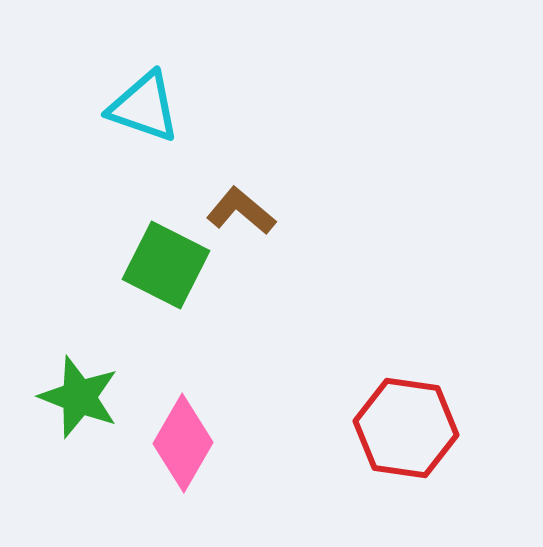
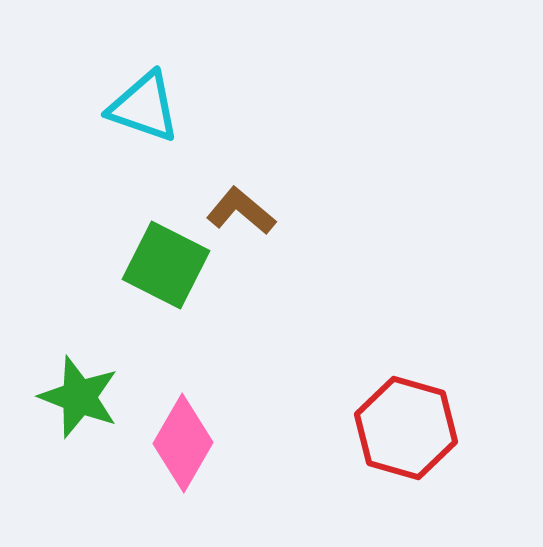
red hexagon: rotated 8 degrees clockwise
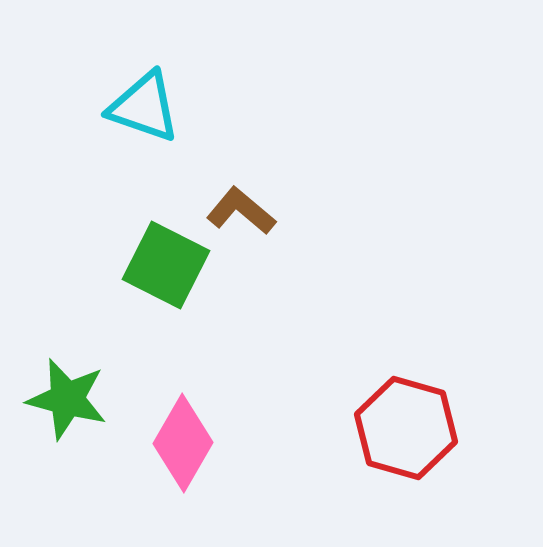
green star: moved 12 px left, 2 px down; rotated 6 degrees counterclockwise
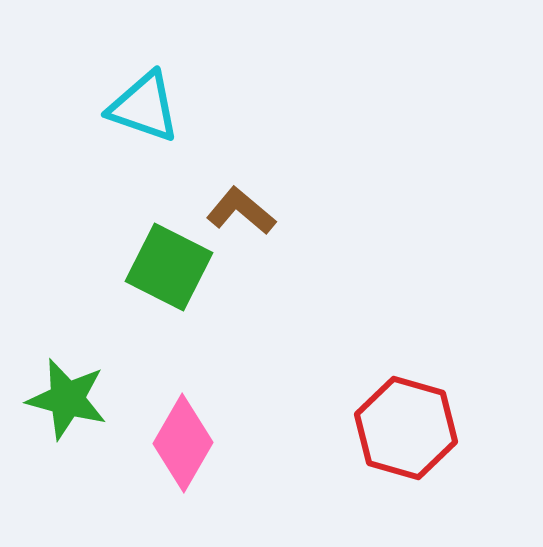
green square: moved 3 px right, 2 px down
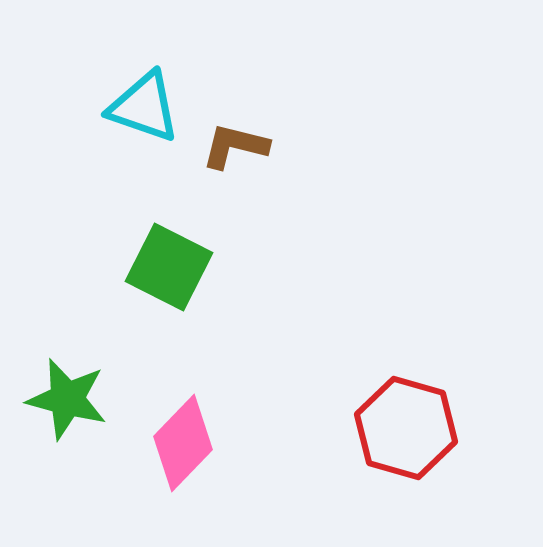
brown L-shape: moved 6 px left, 65 px up; rotated 26 degrees counterclockwise
pink diamond: rotated 14 degrees clockwise
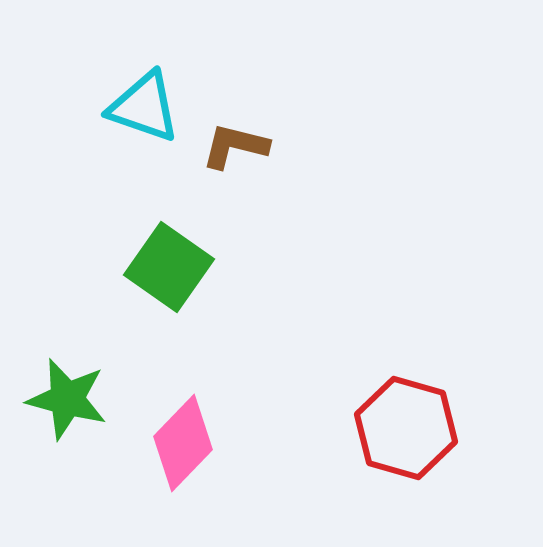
green square: rotated 8 degrees clockwise
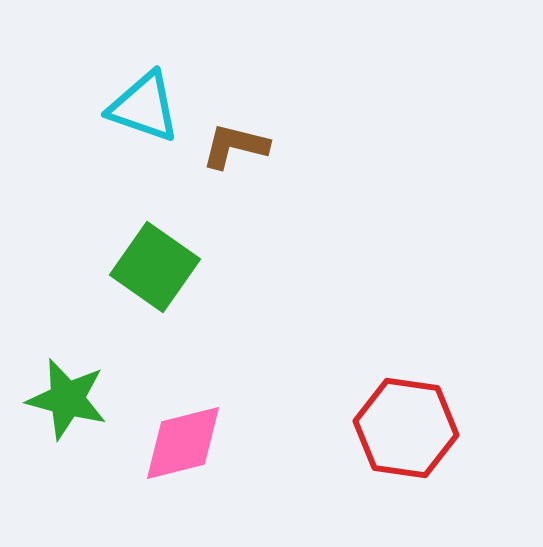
green square: moved 14 px left
red hexagon: rotated 8 degrees counterclockwise
pink diamond: rotated 32 degrees clockwise
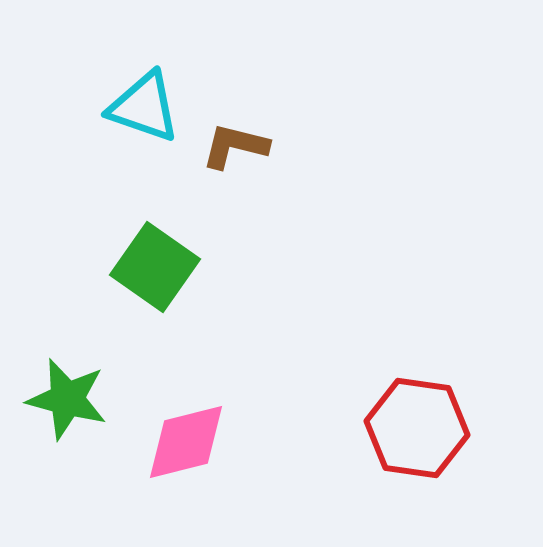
red hexagon: moved 11 px right
pink diamond: moved 3 px right, 1 px up
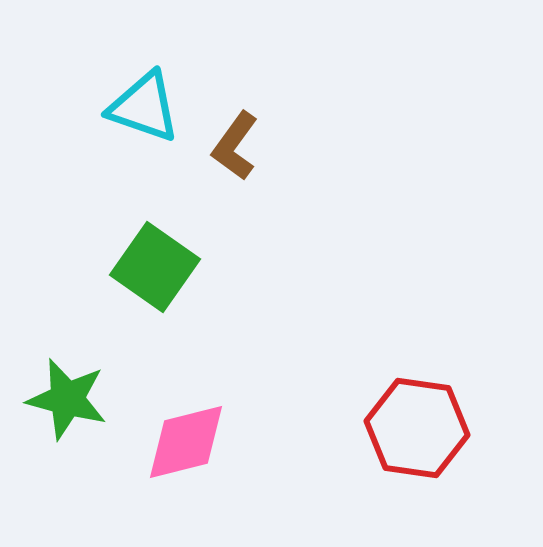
brown L-shape: rotated 68 degrees counterclockwise
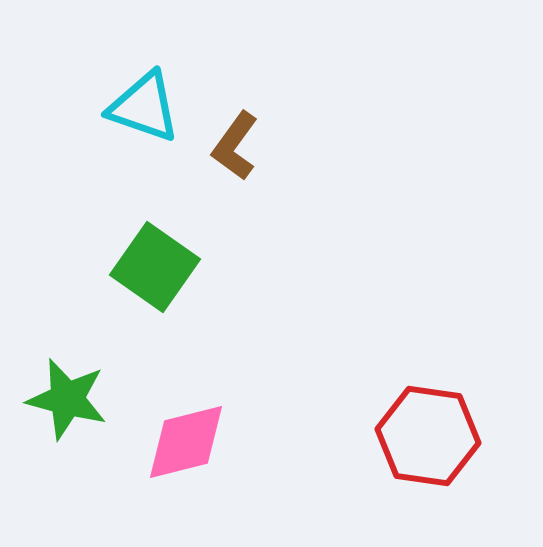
red hexagon: moved 11 px right, 8 px down
